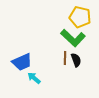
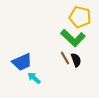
brown line: rotated 32 degrees counterclockwise
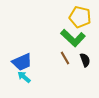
black semicircle: moved 9 px right
cyan arrow: moved 10 px left, 1 px up
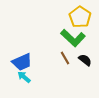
yellow pentagon: rotated 20 degrees clockwise
black semicircle: rotated 32 degrees counterclockwise
